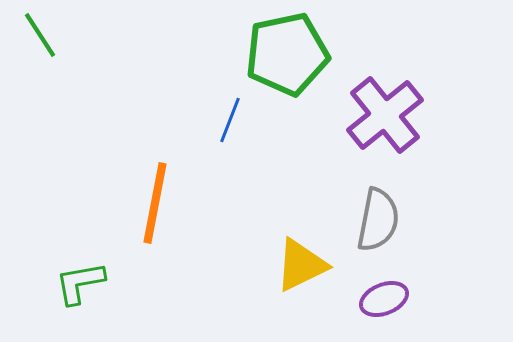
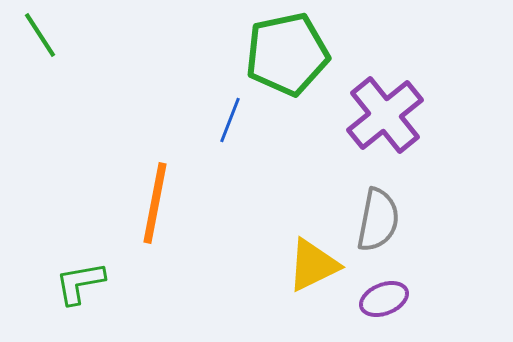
yellow triangle: moved 12 px right
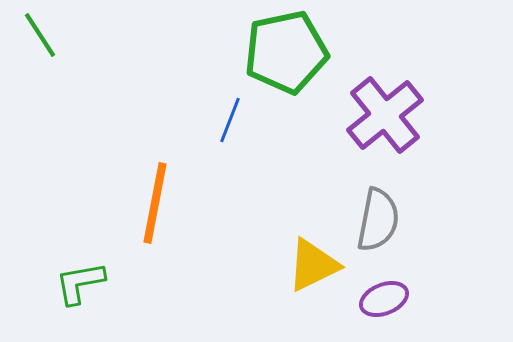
green pentagon: moved 1 px left, 2 px up
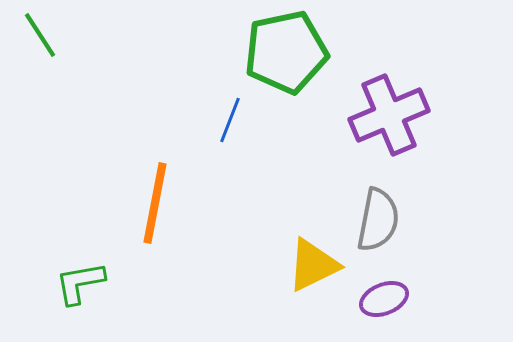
purple cross: moved 4 px right; rotated 16 degrees clockwise
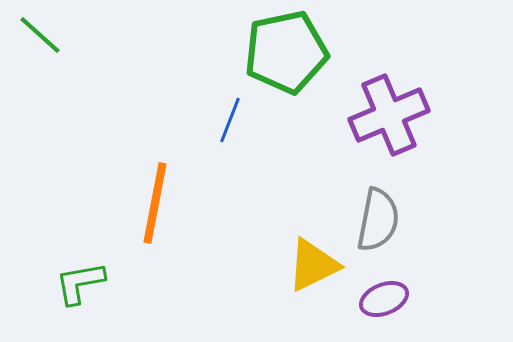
green line: rotated 15 degrees counterclockwise
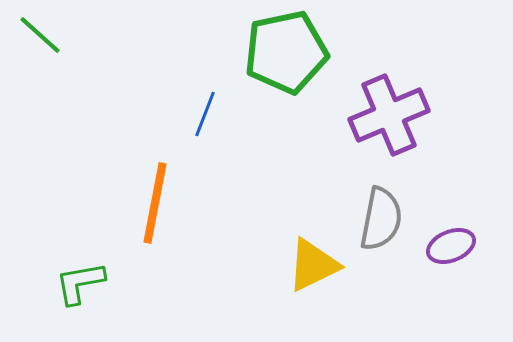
blue line: moved 25 px left, 6 px up
gray semicircle: moved 3 px right, 1 px up
purple ellipse: moved 67 px right, 53 px up
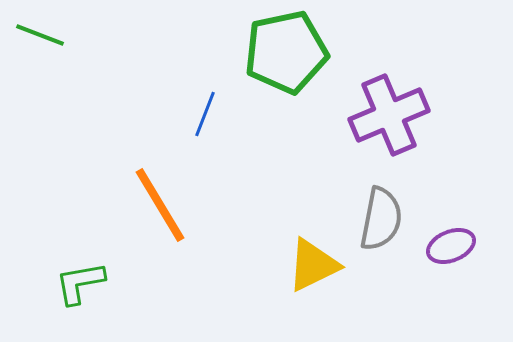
green line: rotated 21 degrees counterclockwise
orange line: moved 5 px right, 2 px down; rotated 42 degrees counterclockwise
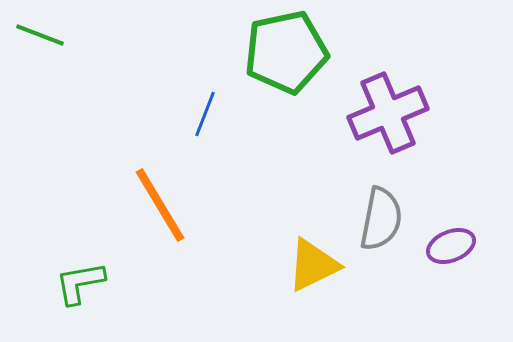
purple cross: moved 1 px left, 2 px up
